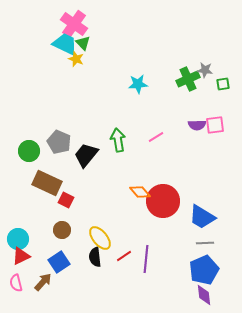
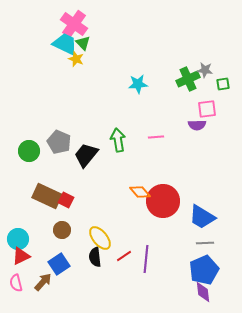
pink square: moved 8 px left, 16 px up
pink line: rotated 28 degrees clockwise
brown rectangle: moved 13 px down
blue square: moved 2 px down
purple diamond: moved 1 px left, 3 px up
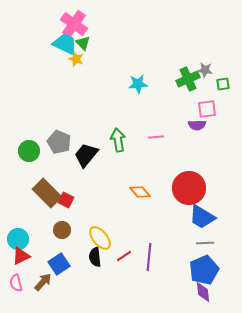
brown rectangle: moved 3 px up; rotated 20 degrees clockwise
red circle: moved 26 px right, 13 px up
purple line: moved 3 px right, 2 px up
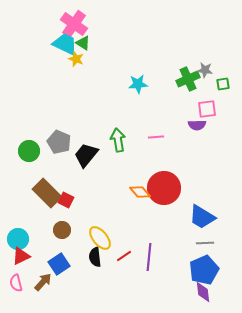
green triangle: rotated 14 degrees counterclockwise
red circle: moved 25 px left
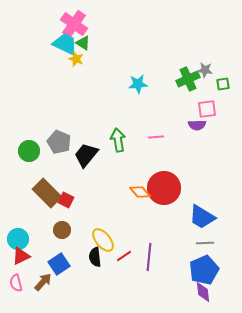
yellow ellipse: moved 3 px right, 2 px down
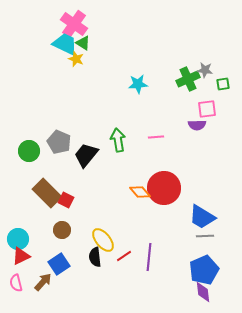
gray line: moved 7 px up
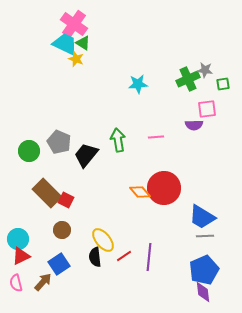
purple semicircle: moved 3 px left
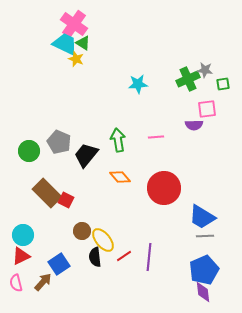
orange diamond: moved 20 px left, 15 px up
brown circle: moved 20 px right, 1 px down
cyan circle: moved 5 px right, 4 px up
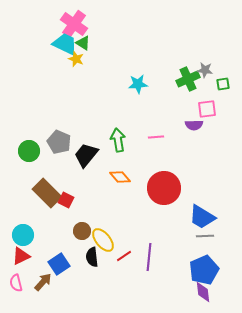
black semicircle: moved 3 px left
